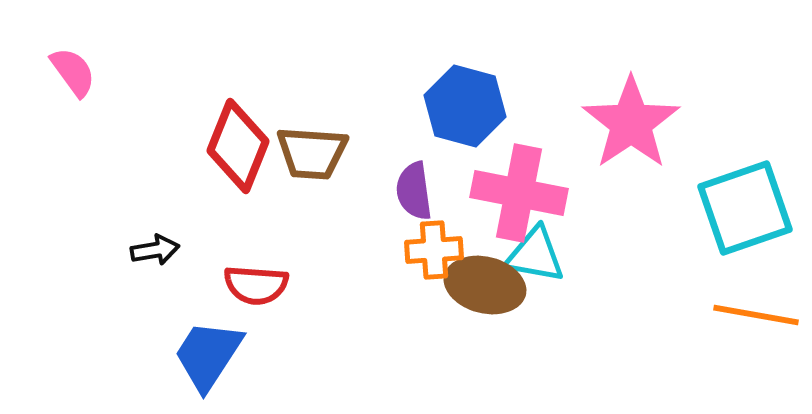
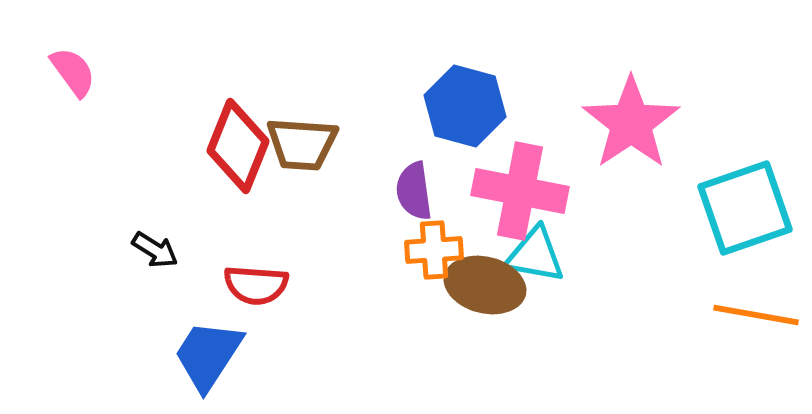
brown trapezoid: moved 10 px left, 9 px up
pink cross: moved 1 px right, 2 px up
black arrow: rotated 42 degrees clockwise
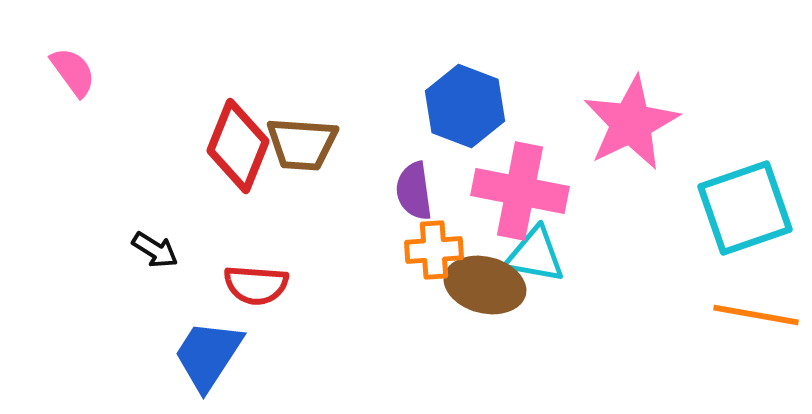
blue hexagon: rotated 6 degrees clockwise
pink star: rotated 8 degrees clockwise
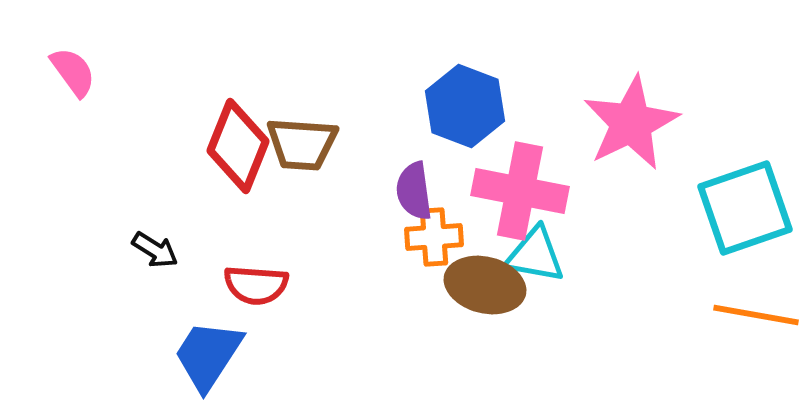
orange cross: moved 13 px up
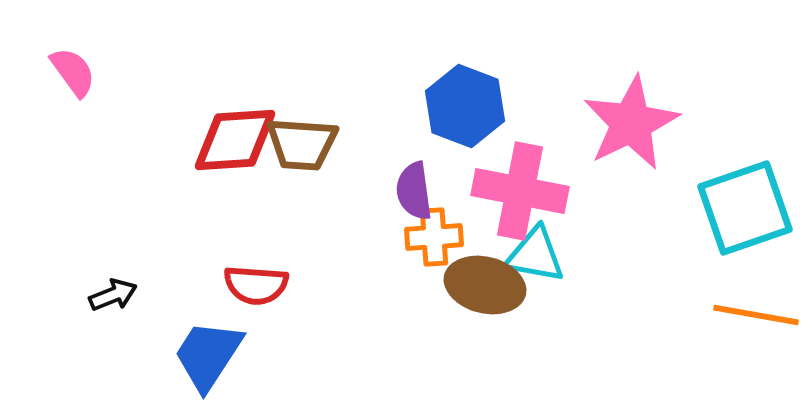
red diamond: moved 3 px left, 6 px up; rotated 64 degrees clockwise
black arrow: moved 42 px left, 45 px down; rotated 54 degrees counterclockwise
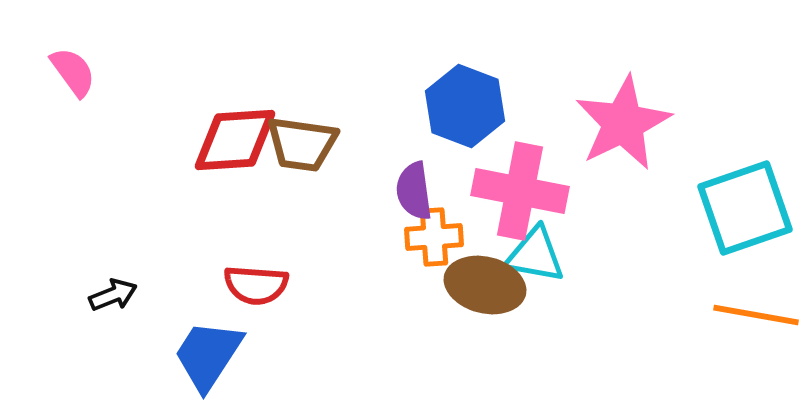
pink star: moved 8 px left
brown trapezoid: rotated 4 degrees clockwise
